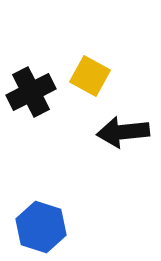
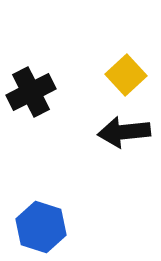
yellow square: moved 36 px right, 1 px up; rotated 18 degrees clockwise
black arrow: moved 1 px right
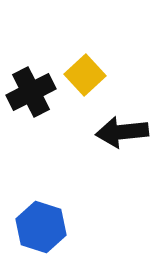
yellow square: moved 41 px left
black arrow: moved 2 px left
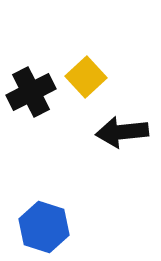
yellow square: moved 1 px right, 2 px down
blue hexagon: moved 3 px right
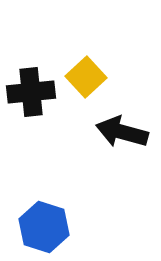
black cross: rotated 21 degrees clockwise
black arrow: rotated 21 degrees clockwise
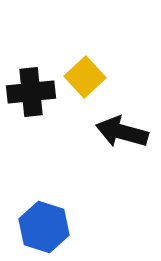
yellow square: moved 1 px left
